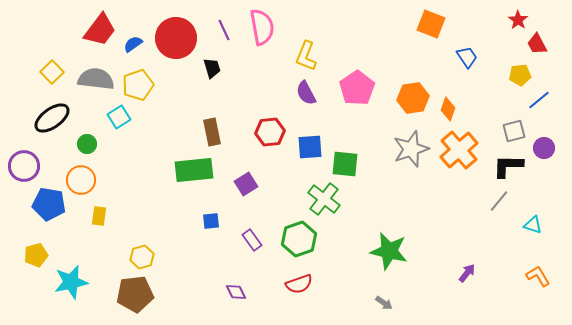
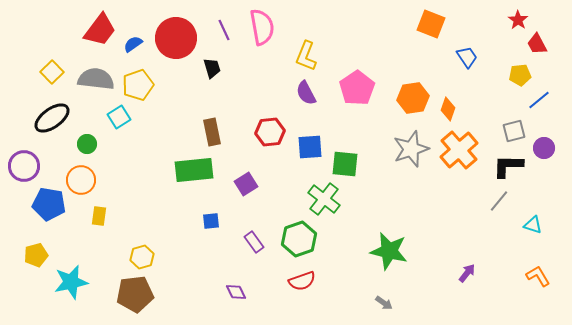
purple rectangle at (252, 240): moved 2 px right, 2 px down
red semicircle at (299, 284): moved 3 px right, 3 px up
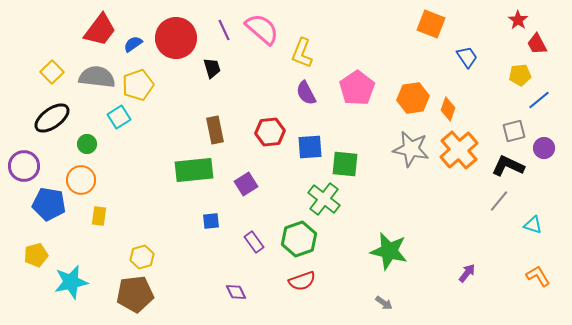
pink semicircle at (262, 27): moved 2 px down; rotated 39 degrees counterclockwise
yellow L-shape at (306, 56): moved 4 px left, 3 px up
gray semicircle at (96, 79): moved 1 px right, 2 px up
brown rectangle at (212, 132): moved 3 px right, 2 px up
gray star at (411, 149): rotated 30 degrees clockwise
black L-shape at (508, 166): rotated 24 degrees clockwise
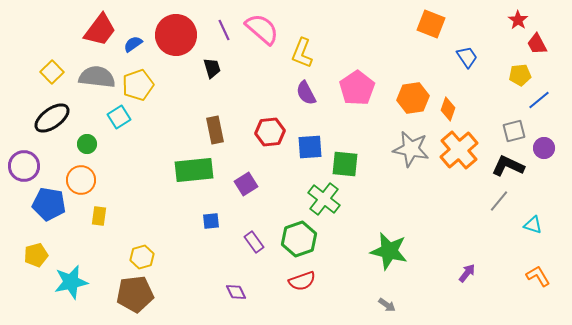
red circle at (176, 38): moved 3 px up
gray arrow at (384, 303): moved 3 px right, 2 px down
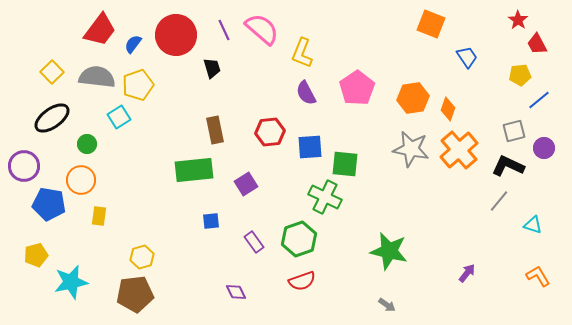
blue semicircle at (133, 44): rotated 18 degrees counterclockwise
green cross at (324, 199): moved 1 px right, 2 px up; rotated 12 degrees counterclockwise
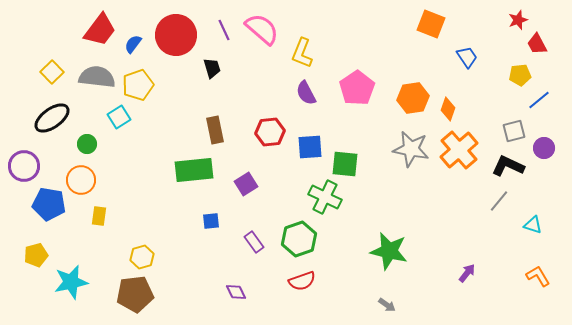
red star at (518, 20): rotated 18 degrees clockwise
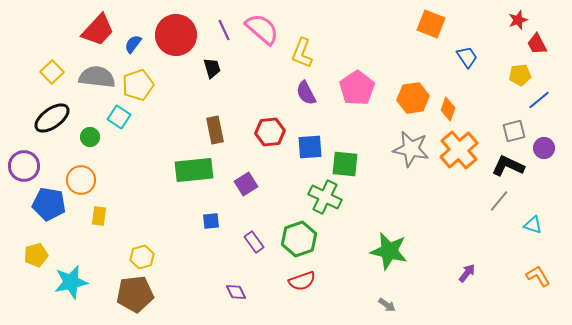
red trapezoid at (100, 30): moved 2 px left; rotated 6 degrees clockwise
cyan square at (119, 117): rotated 25 degrees counterclockwise
green circle at (87, 144): moved 3 px right, 7 px up
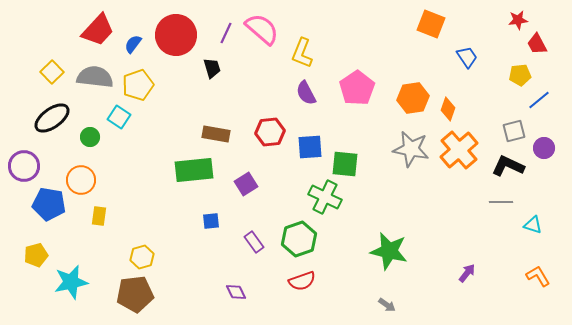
red star at (518, 20): rotated 12 degrees clockwise
purple line at (224, 30): moved 2 px right, 3 px down; rotated 50 degrees clockwise
gray semicircle at (97, 77): moved 2 px left
brown rectangle at (215, 130): moved 1 px right, 4 px down; rotated 68 degrees counterclockwise
gray line at (499, 201): moved 2 px right, 1 px down; rotated 50 degrees clockwise
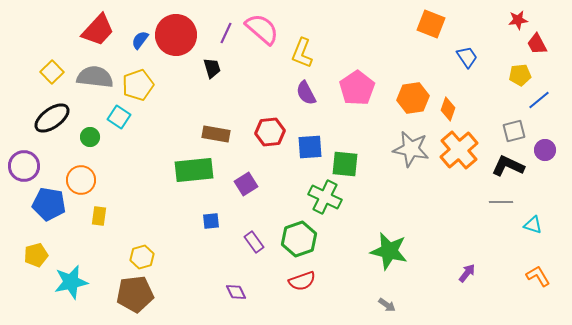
blue semicircle at (133, 44): moved 7 px right, 4 px up
purple circle at (544, 148): moved 1 px right, 2 px down
